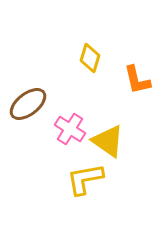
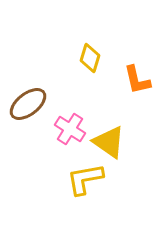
yellow triangle: moved 1 px right, 1 px down
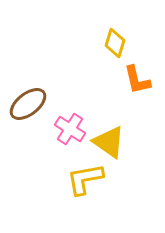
yellow diamond: moved 25 px right, 15 px up
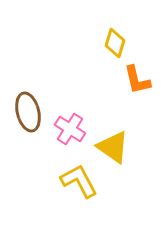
brown ellipse: moved 8 px down; rotated 66 degrees counterclockwise
yellow triangle: moved 4 px right, 5 px down
yellow L-shape: moved 6 px left, 2 px down; rotated 72 degrees clockwise
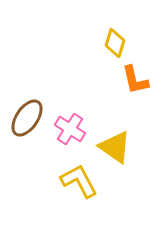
orange L-shape: moved 2 px left
brown ellipse: moved 1 px left, 6 px down; rotated 48 degrees clockwise
yellow triangle: moved 2 px right
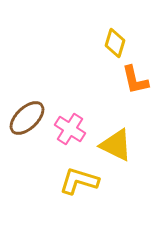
brown ellipse: rotated 12 degrees clockwise
yellow triangle: moved 1 px right, 2 px up; rotated 9 degrees counterclockwise
yellow L-shape: rotated 45 degrees counterclockwise
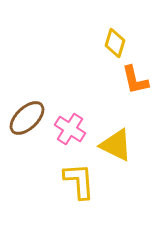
yellow L-shape: rotated 69 degrees clockwise
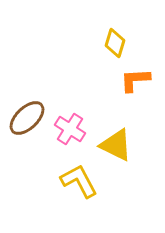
orange L-shape: rotated 100 degrees clockwise
yellow L-shape: rotated 24 degrees counterclockwise
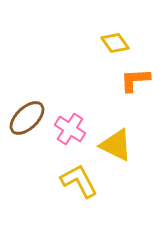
yellow diamond: rotated 52 degrees counterclockwise
